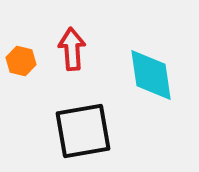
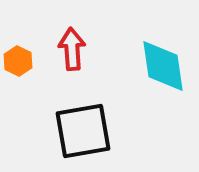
orange hexagon: moved 3 px left; rotated 12 degrees clockwise
cyan diamond: moved 12 px right, 9 px up
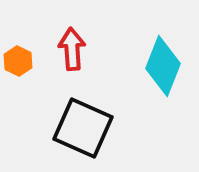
cyan diamond: rotated 30 degrees clockwise
black square: moved 3 px up; rotated 34 degrees clockwise
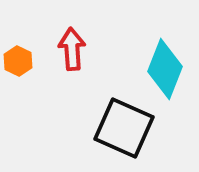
cyan diamond: moved 2 px right, 3 px down
black square: moved 41 px right
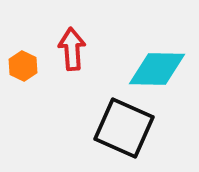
orange hexagon: moved 5 px right, 5 px down
cyan diamond: moved 8 px left; rotated 70 degrees clockwise
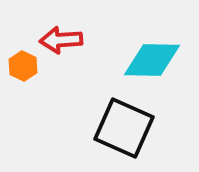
red arrow: moved 11 px left, 9 px up; rotated 90 degrees counterclockwise
cyan diamond: moved 5 px left, 9 px up
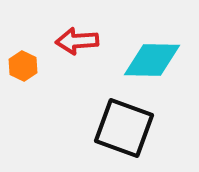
red arrow: moved 16 px right, 1 px down
black square: rotated 4 degrees counterclockwise
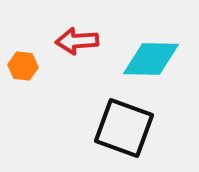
cyan diamond: moved 1 px left, 1 px up
orange hexagon: rotated 20 degrees counterclockwise
